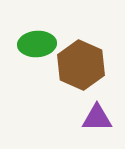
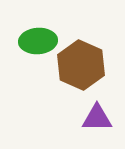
green ellipse: moved 1 px right, 3 px up
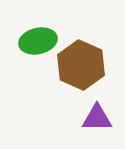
green ellipse: rotated 9 degrees counterclockwise
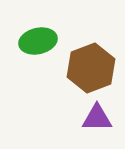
brown hexagon: moved 10 px right, 3 px down; rotated 15 degrees clockwise
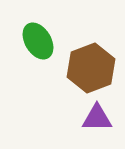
green ellipse: rotated 72 degrees clockwise
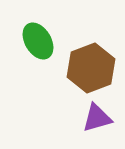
purple triangle: rotated 16 degrees counterclockwise
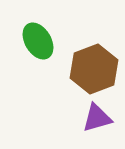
brown hexagon: moved 3 px right, 1 px down
